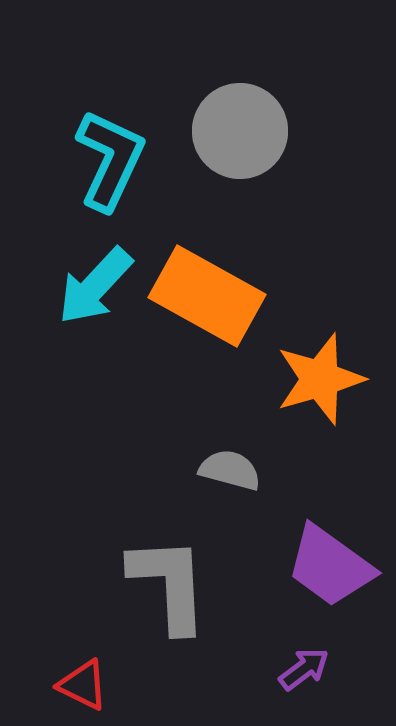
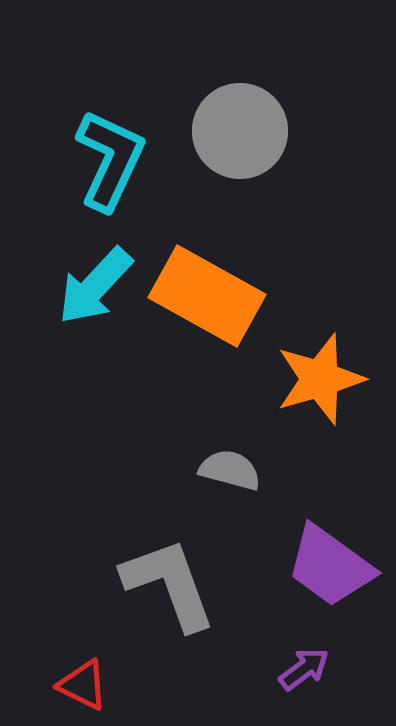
gray L-shape: rotated 17 degrees counterclockwise
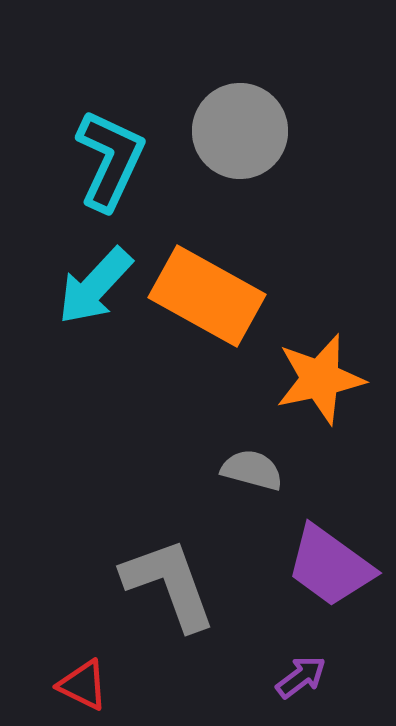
orange star: rotated 4 degrees clockwise
gray semicircle: moved 22 px right
purple arrow: moved 3 px left, 8 px down
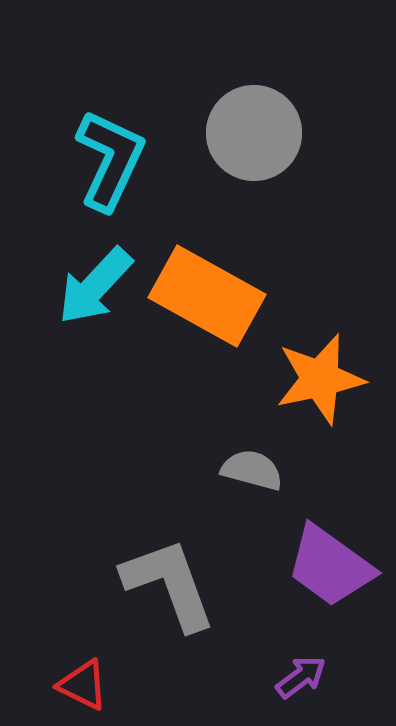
gray circle: moved 14 px right, 2 px down
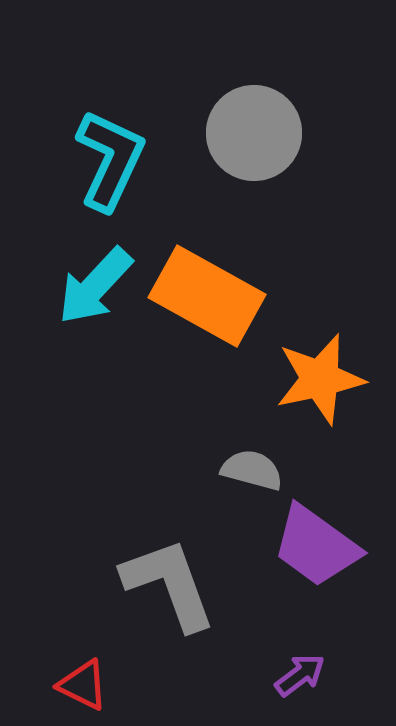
purple trapezoid: moved 14 px left, 20 px up
purple arrow: moved 1 px left, 2 px up
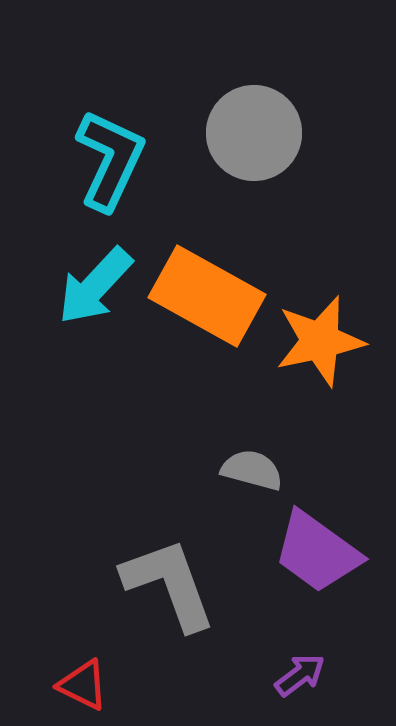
orange star: moved 38 px up
purple trapezoid: moved 1 px right, 6 px down
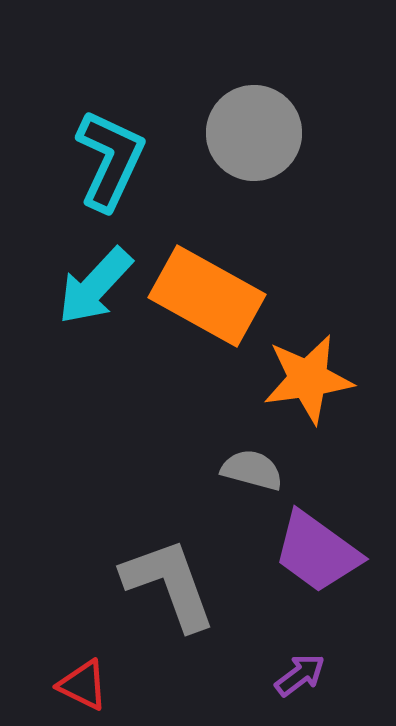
orange star: moved 12 px left, 38 px down; rotated 4 degrees clockwise
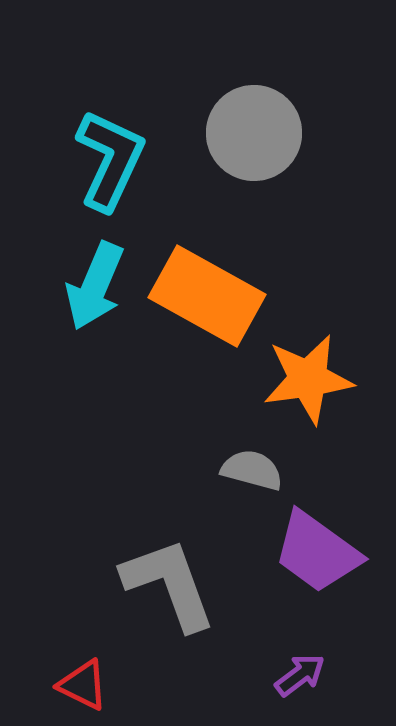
cyan arrow: rotated 20 degrees counterclockwise
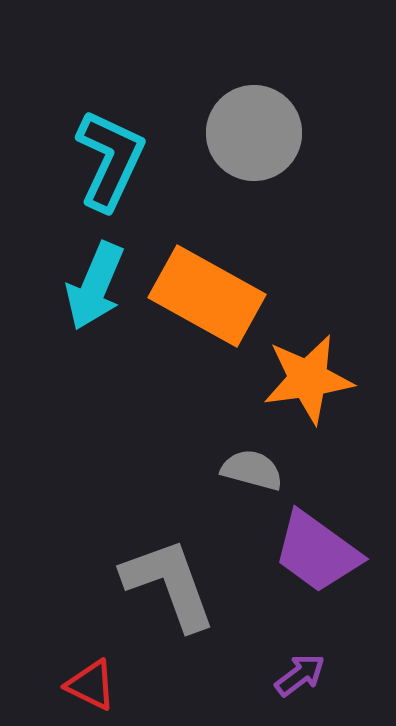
red triangle: moved 8 px right
